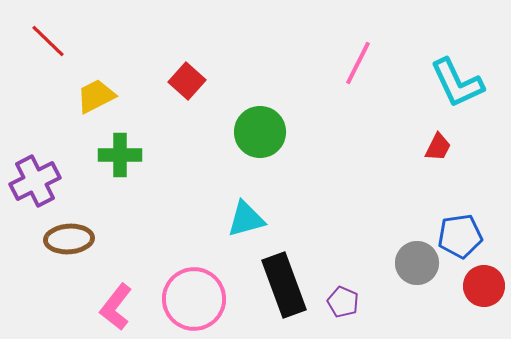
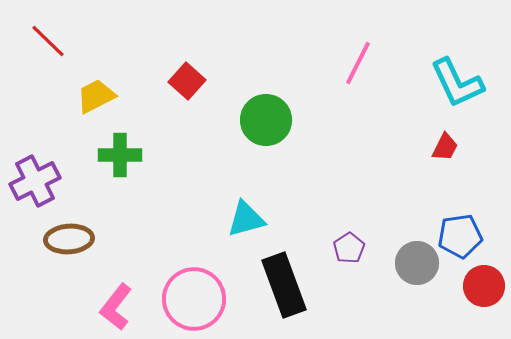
green circle: moved 6 px right, 12 px up
red trapezoid: moved 7 px right
purple pentagon: moved 6 px right, 54 px up; rotated 16 degrees clockwise
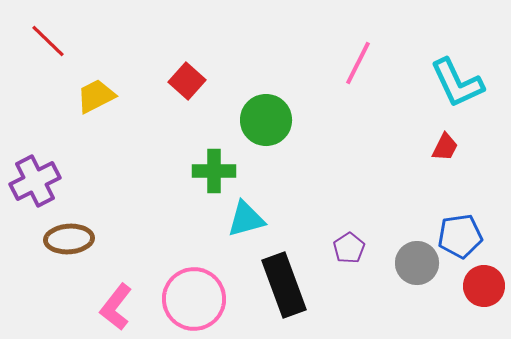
green cross: moved 94 px right, 16 px down
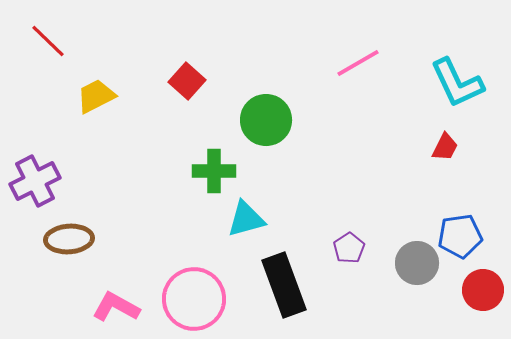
pink line: rotated 33 degrees clockwise
red circle: moved 1 px left, 4 px down
pink L-shape: rotated 81 degrees clockwise
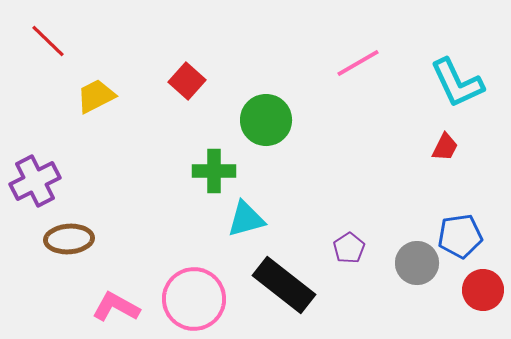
black rectangle: rotated 32 degrees counterclockwise
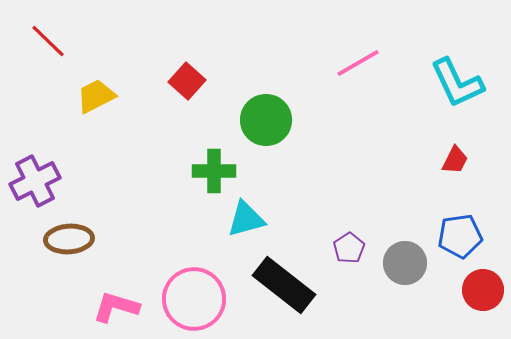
red trapezoid: moved 10 px right, 13 px down
gray circle: moved 12 px left
pink L-shape: rotated 12 degrees counterclockwise
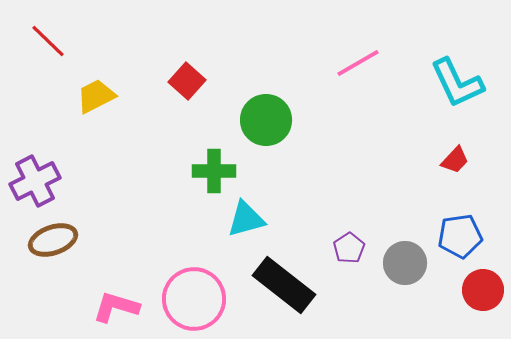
red trapezoid: rotated 16 degrees clockwise
brown ellipse: moved 16 px left, 1 px down; rotated 15 degrees counterclockwise
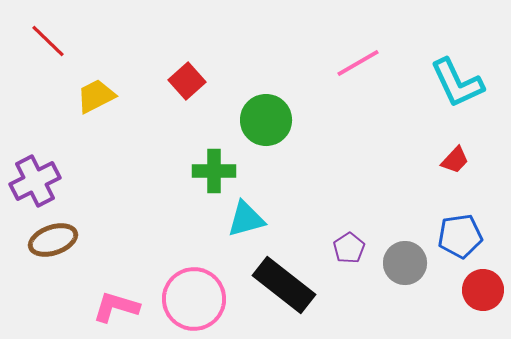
red square: rotated 6 degrees clockwise
